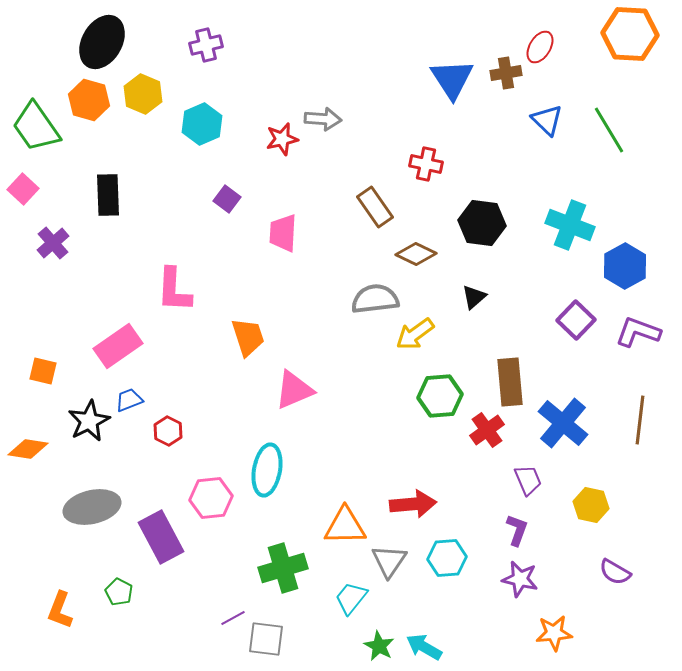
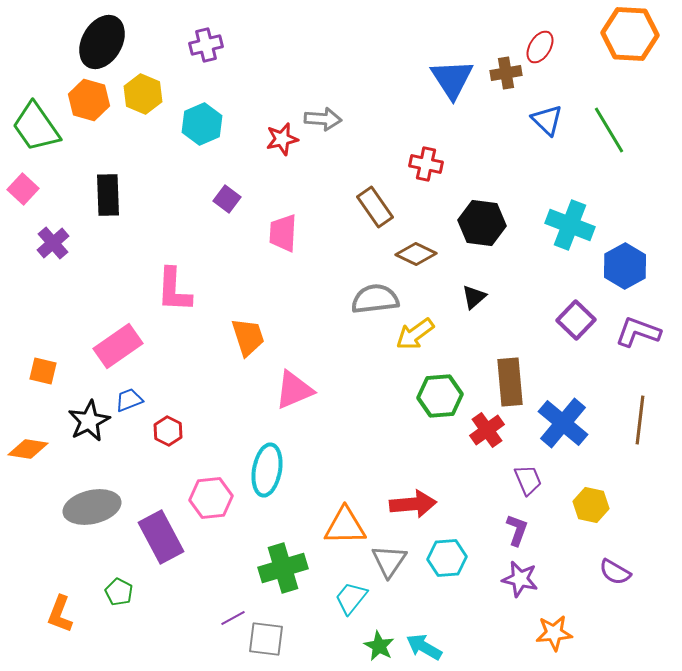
orange L-shape at (60, 610): moved 4 px down
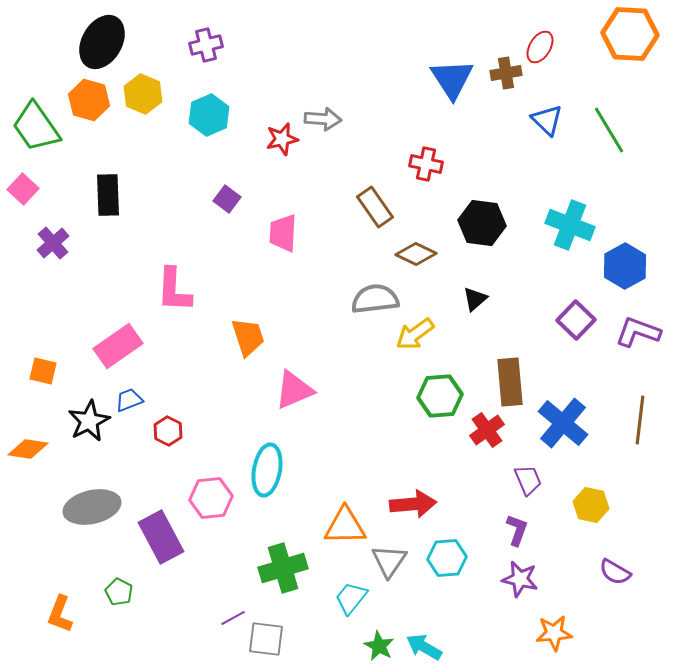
cyan hexagon at (202, 124): moved 7 px right, 9 px up
black triangle at (474, 297): moved 1 px right, 2 px down
